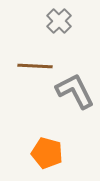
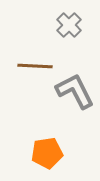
gray cross: moved 10 px right, 4 px down
orange pentagon: rotated 24 degrees counterclockwise
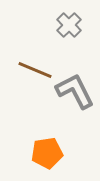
brown line: moved 4 px down; rotated 20 degrees clockwise
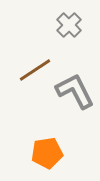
brown line: rotated 56 degrees counterclockwise
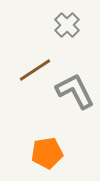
gray cross: moved 2 px left
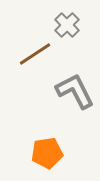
brown line: moved 16 px up
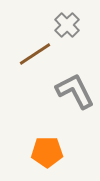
orange pentagon: moved 1 px up; rotated 8 degrees clockwise
